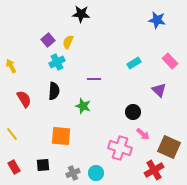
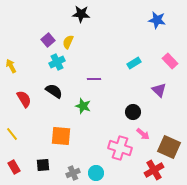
black semicircle: rotated 60 degrees counterclockwise
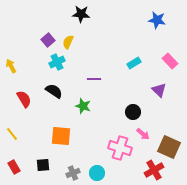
cyan circle: moved 1 px right
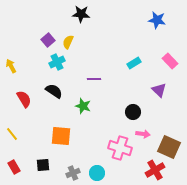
pink arrow: rotated 32 degrees counterclockwise
red cross: moved 1 px right
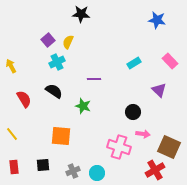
pink cross: moved 1 px left, 1 px up
red rectangle: rotated 24 degrees clockwise
gray cross: moved 2 px up
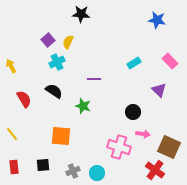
red cross: rotated 24 degrees counterclockwise
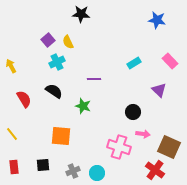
yellow semicircle: rotated 48 degrees counterclockwise
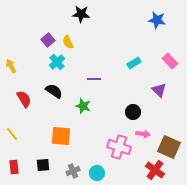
cyan cross: rotated 14 degrees counterclockwise
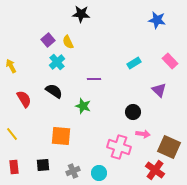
cyan circle: moved 2 px right
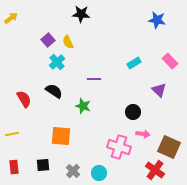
yellow arrow: moved 48 px up; rotated 80 degrees clockwise
yellow line: rotated 64 degrees counterclockwise
gray cross: rotated 24 degrees counterclockwise
